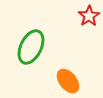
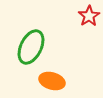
orange ellipse: moved 16 px left; rotated 35 degrees counterclockwise
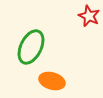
red star: rotated 15 degrees counterclockwise
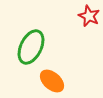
orange ellipse: rotated 25 degrees clockwise
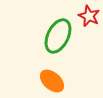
green ellipse: moved 27 px right, 11 px up
